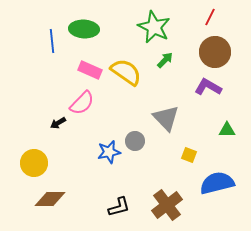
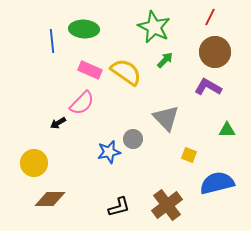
gray circle: moved 2 px left, 2 px up
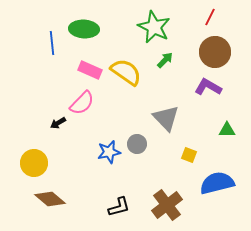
blue line: moved 2 px down
gray circle: moved 4 px right, 5 px down
brown diamond: rotated 40 degrees clockwise
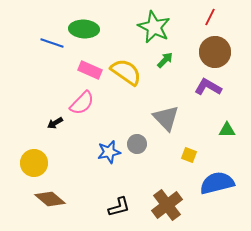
blue line: rotated 65 degrees counterclockwise
black arrow: moved 3 px left
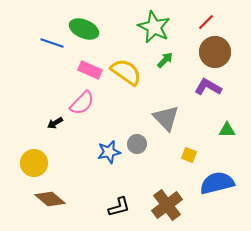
red line: moved 4 px left, 5 px down; rotated 18 degrees clockwise
green ellipse: rotated 20 degrees clockwise
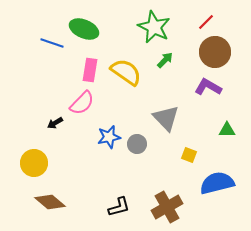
pink rectangle: rotated 75 degrees clockwise
blue star: moved 15 px up
brown diamond: moved 3 px down
brown cross: moved 2 px down; rotated 8 degrees clockwise
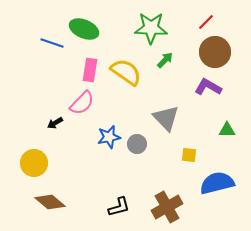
green star: moved 3 px left, 1 px down; rotated 24 degrees counterclockwise
yellow square: rotated 14 degrees counterclockwise
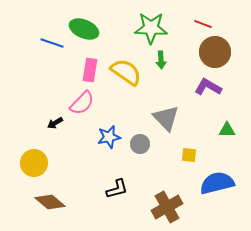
red line: moved 3 px left, 2 px down; rotated 66 degrees clockwise
green arrow: moved 4 px left; rotated 132 degrees clockwise
gray circle: moved 3 px right
black L-shape: moved 2 px left, 18 px up
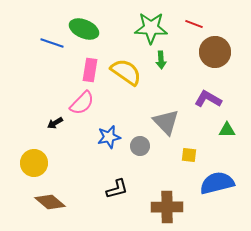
red line: moved 9 px left
purple L-shape: moved 12 px down
gray triangle: moved 4 px down
gray circle: moved 2 px down
brown cross: rotated 28 degrees clockwise
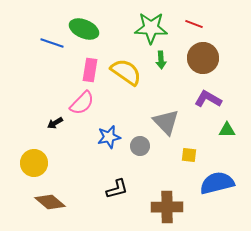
brown circle: moved 12 px left, 6 px down
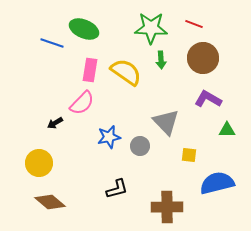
yellow circle: moved 5 px right
